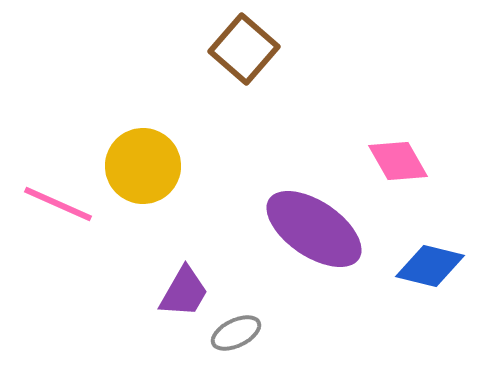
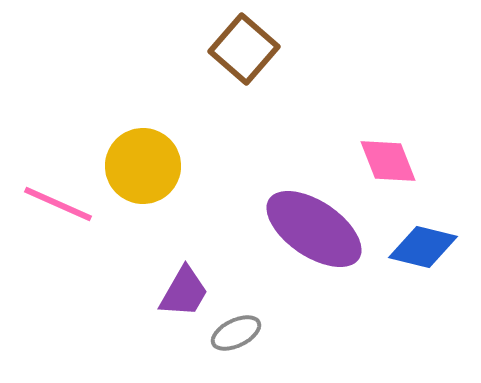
pink diamond: moved 10 px left; rotated 8 degrees clockwise
blue diamond: moved 7 px left, 19 px up
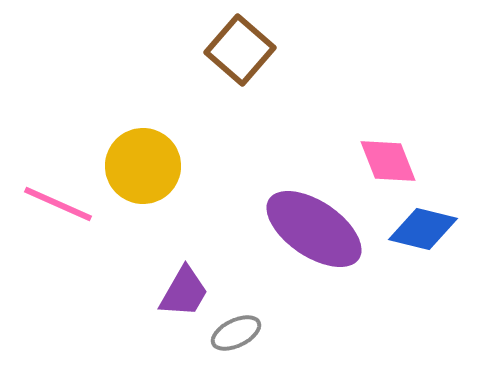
brown square: moved 4 px left, 1 px down
blue diamond: moved 18 px up
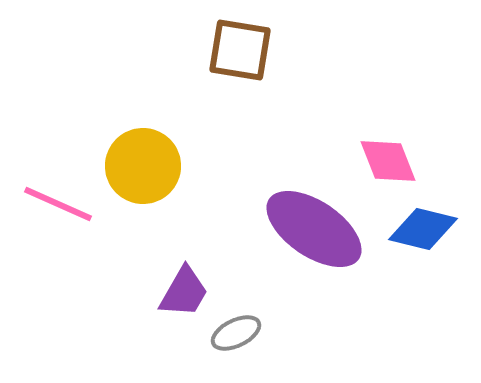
brown square: rotated 32 degrees counterclockwise
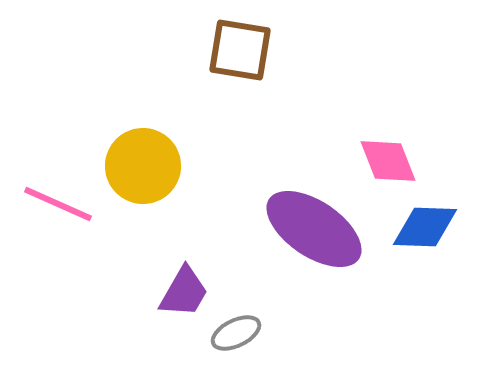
blue diamond: moved 2 px right, 2 px up; rotated 12 degrees counterclockwise
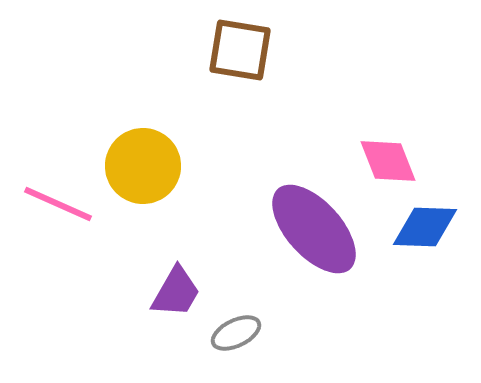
purple ellipse: rotated 14 degrees clockwise
purple trapezoid: moved 8 px left
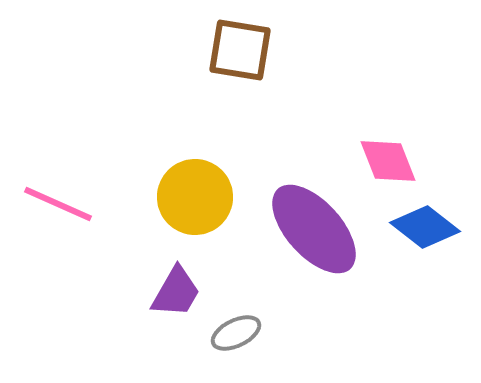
yellow circle: moved 52 px right, 31 px down
blue diamond: rotated 36 degrees clockwise
